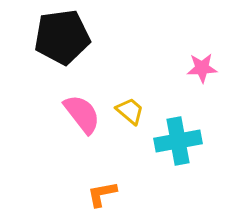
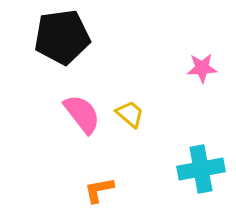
yellow trapezoid: moved 3 px down
cyan cross: moved 23 px right, 28 px down
orange L-shape: moved 3 px left, 4 px up
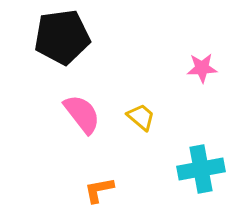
yellow trapezoid: moved 11 px right, 3 px down
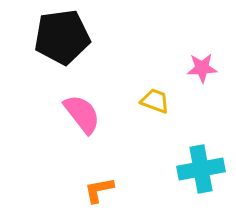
yellow trapezoid: moved 14 px right, 16 px up; rotated 20 degrees counterclockwise
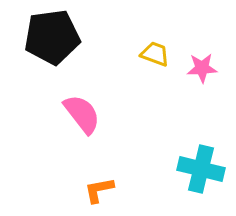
black pentagon: moved 10 px left
yellow trapezoid: moved 47 px up
cyan cross: rotated 24 degrees clockwise
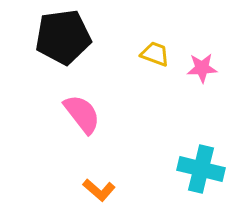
black pentagon: moved 11 px right
orange L-shape: rotated 128 degrees counterclockwise
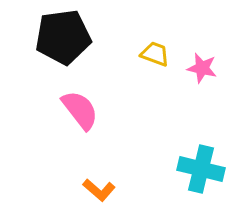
pink star: rotated 16 degrees clockwise
pink semicircle: moved 2 px left, 4 px up
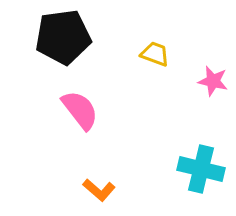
pink star: moved 11 px right, 13 px down
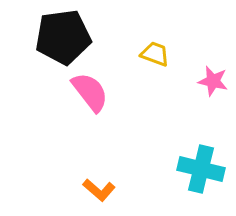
pink semicircle: moved 10 px right, 18 px up
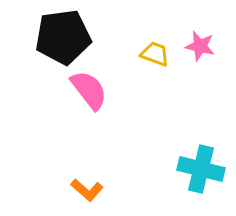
pink star: moved 13 px left, 35 px up
pink semicircle: moved 1 px left, 2 px up
orange L-shape: moved 12 px left
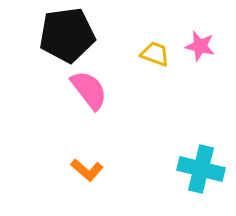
black pentagon: moved 4 px right, 2 px up
orange L-shape: moved 20 px up
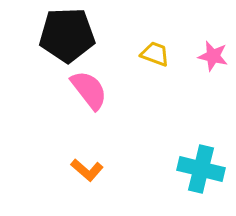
black pentagon: rotated 6 degrees clockwise
pink star: moved 13 px right, 10 px down
